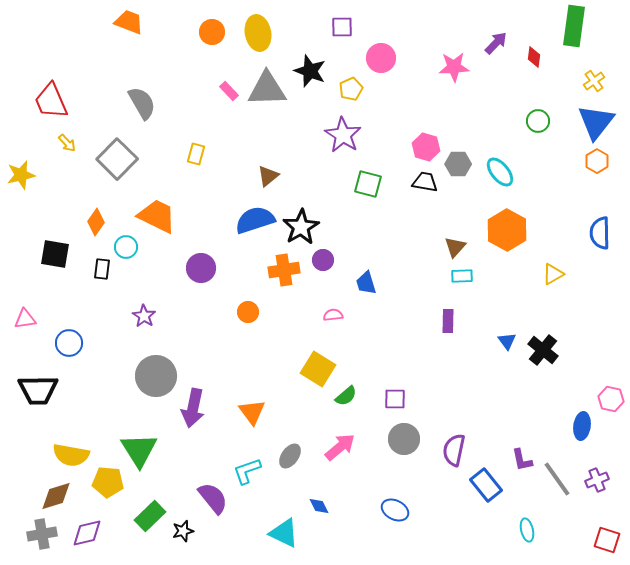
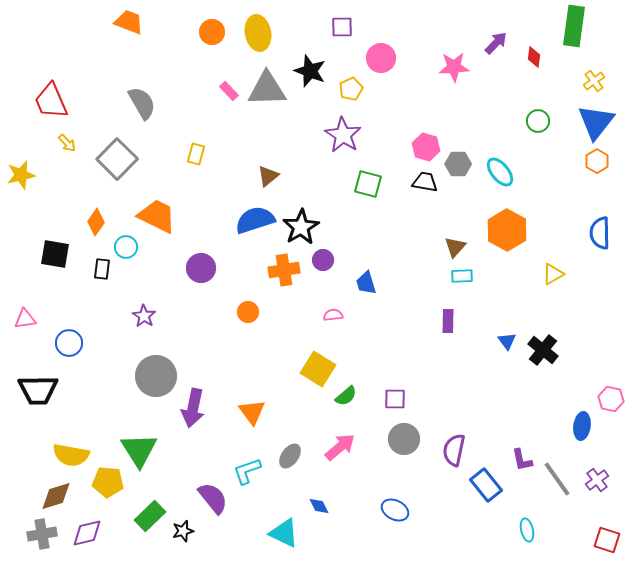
purple cross at (597, 480): rotated 15 degrees counterclockwise
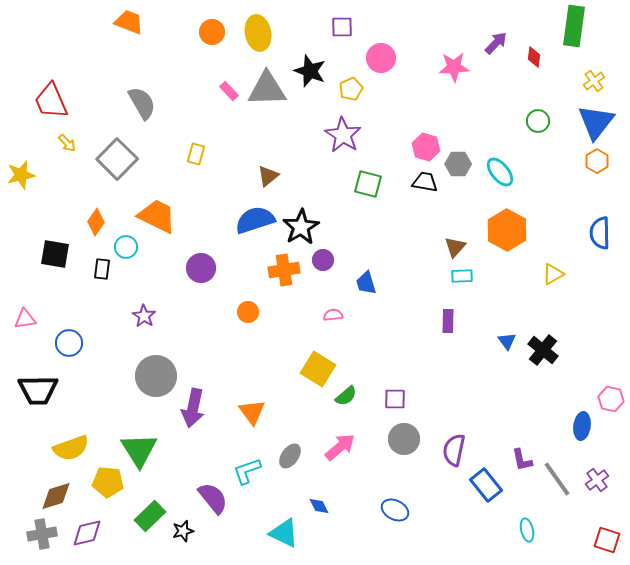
yellow semicircle at (71, 455): moved 7 px up; rotated 30 degrees counterclockwise
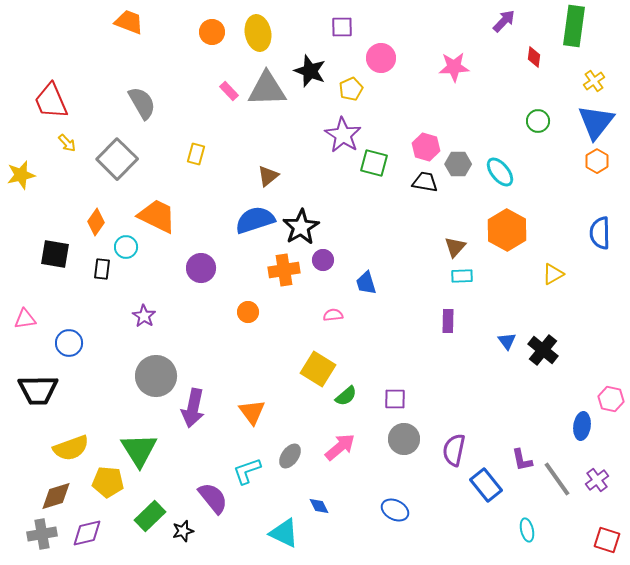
purple arrow at (496, 43): moved 8 px right, 22 px up
green square at (368, 184): moved 6 px right, 21 px up
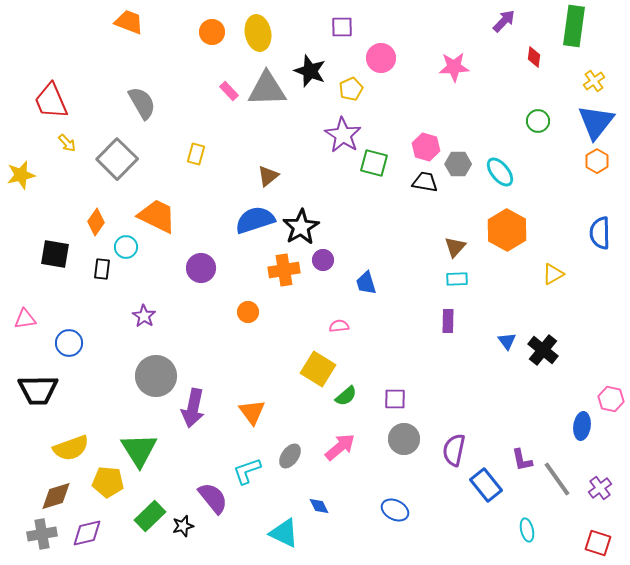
cyan rectangle at (462, 276): moved 5 px left, 3 px down
pink semicircle at (333, 315): moved 6 px right, 11 px down
purple cross at (597, 480): moved 3 px right, 8 px down
black star at (183, 531): moved 5 px up
red square at (607, 540): moved 9 px left, 3 px down
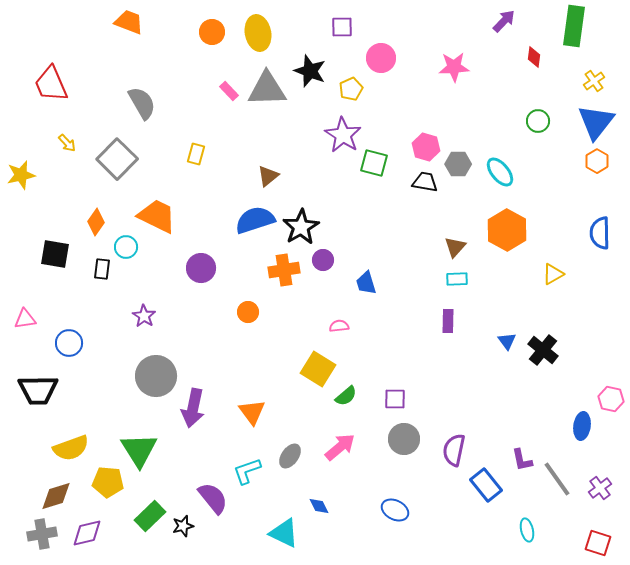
red trapezoid at (51, 101): moved 17 px up
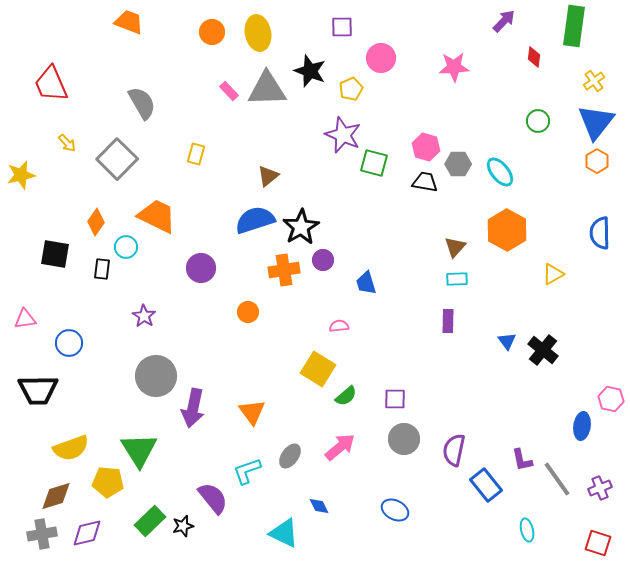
purple star at (343, 135): rotated 9 degrees counterclockwise
purple cross at (600, 488): rotated 15 degrees clockwise
green rectangle at (150, 516): moved 5 px down
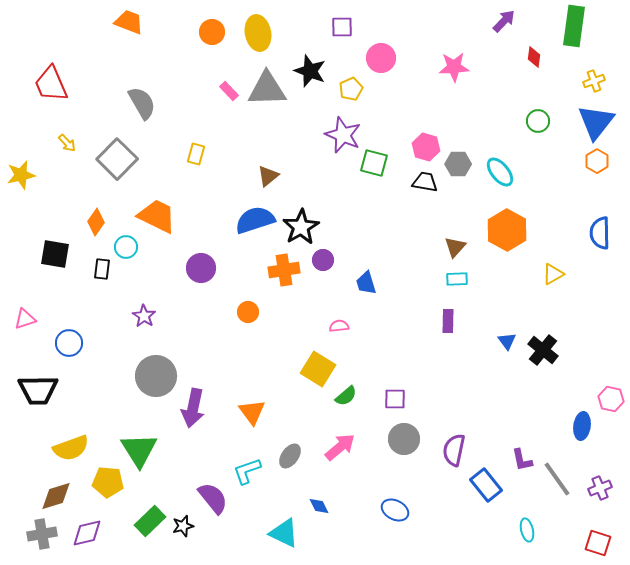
yellow cross at (594, 81): rotated 15 degrees clockwise
pink triangle at (25, 319): rotated 10 degrees counterclockwise
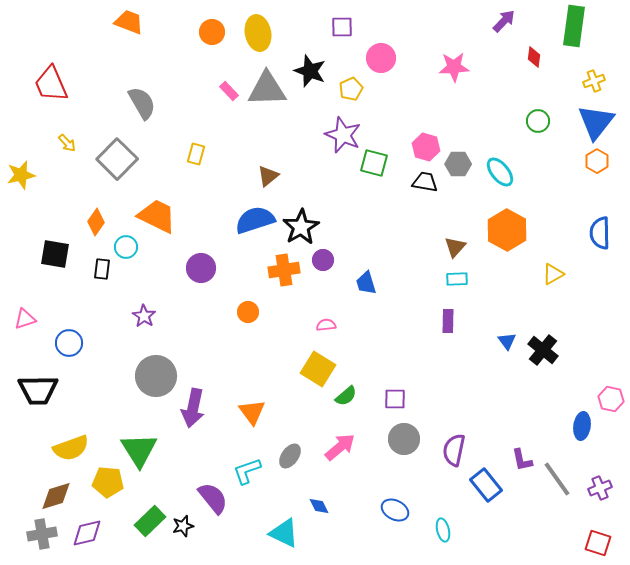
pink semicircle at (339, 326): moved 13 px left, 1 px up
cyan ellipse at (527, 530): moved 84 px left
